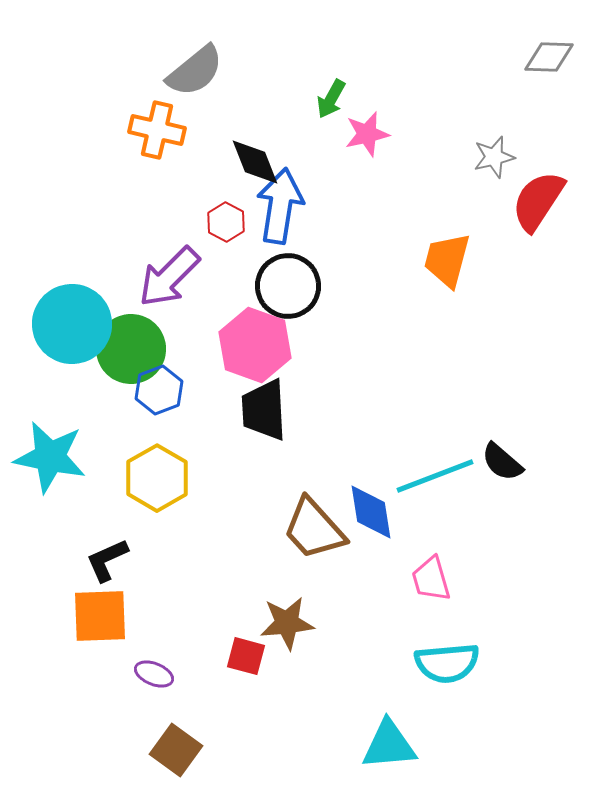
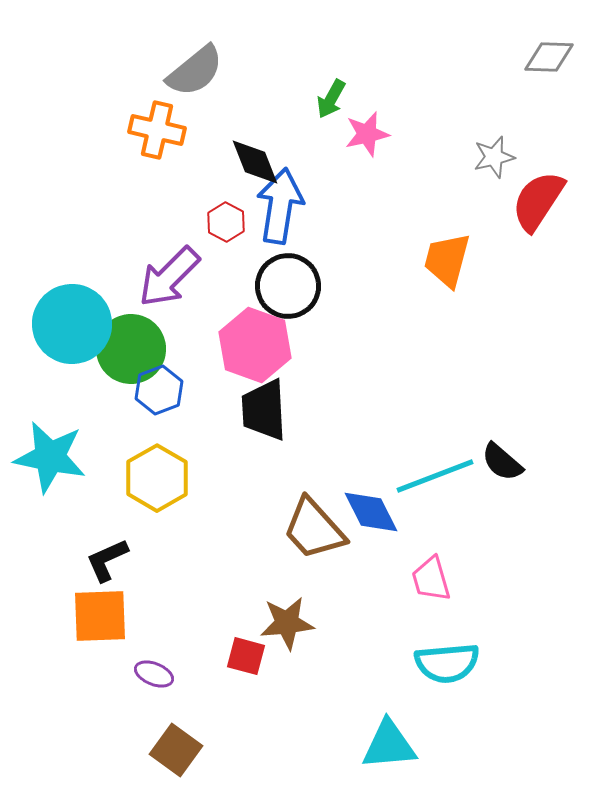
blue diamond: rotated 18 degrees counterclockwise
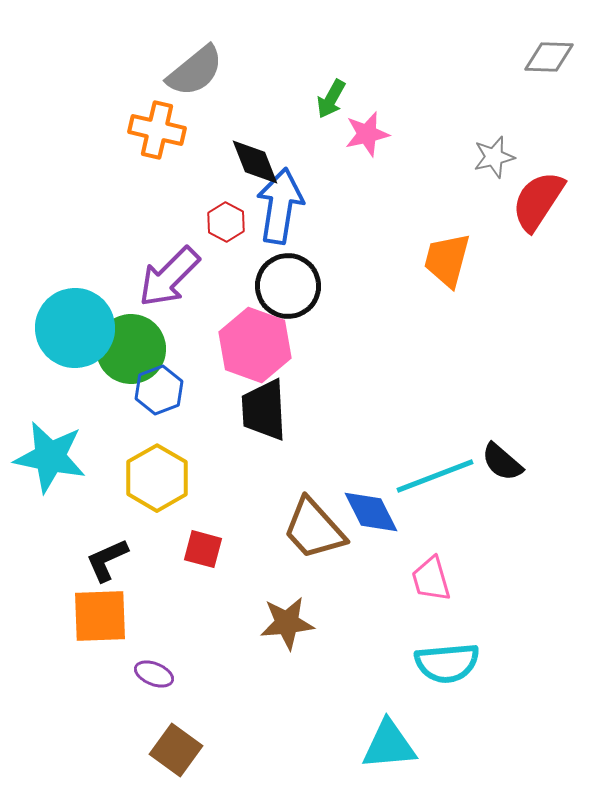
cyan circle: moved 3 px right, 4 px down
red square: moved 43 px left, 107 px up
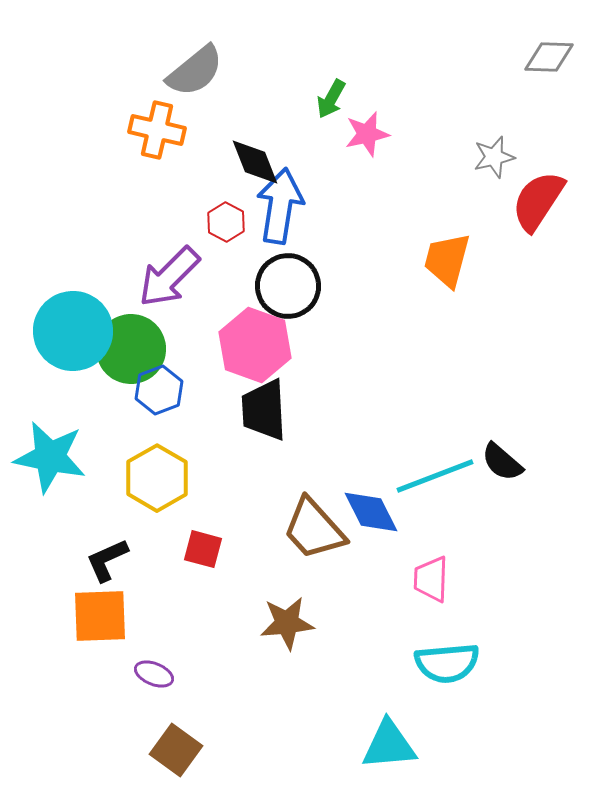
cyan circle: moved 2 px left, 3 px down
pink trapezoid: rotated 18 degrees clockwise
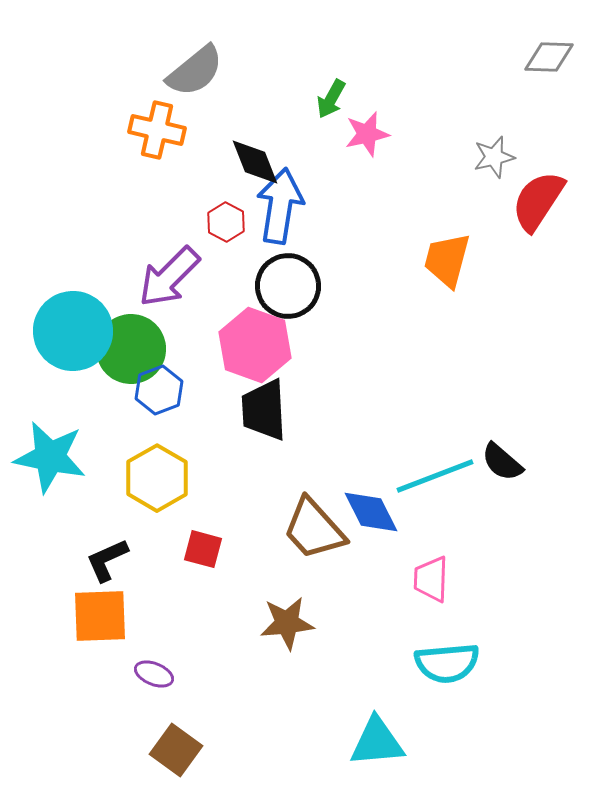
cyan triangle: moved 12 px left, 3 px up
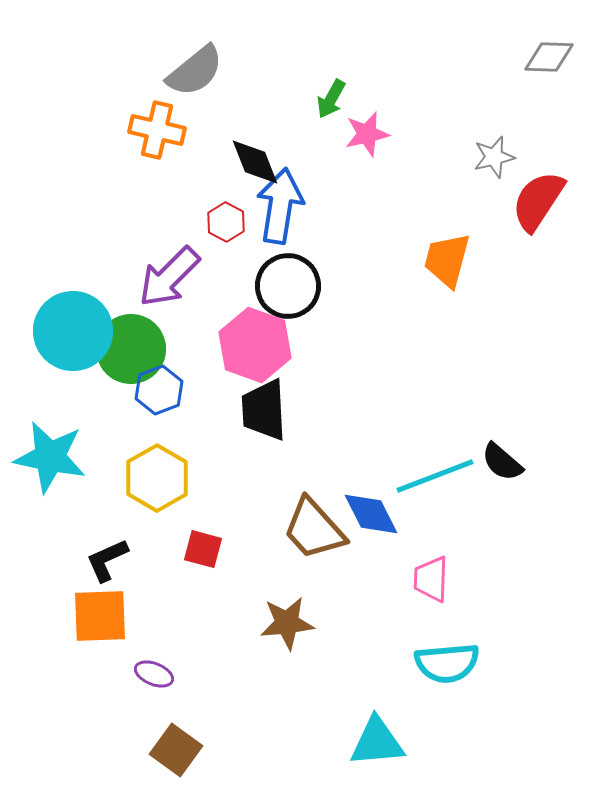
blue diamond: moved 2 px down
